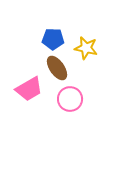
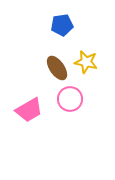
blue pentagon: moved 9 px right, 14 px up; rotated 10 degrees counterclockwise
yellow star: moved 14 px down
pink trapezoid: moved 21 px down
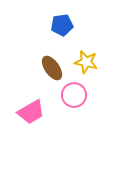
brown ellipse: moved 5 px left
pink circle: moved 4 px right, 4 px up
pink trapezoid: moved 2 px right, 2 px down
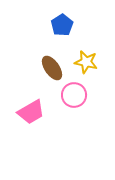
blue pentagon: rotated 25 degrees counterclockwise
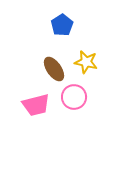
brown ellipse: moved 2 px right, 1 px down
pink circle: moved 2 px down
pink trapezoid: moved 5 px right, 7 px up; rotated 16 degrees clockwise
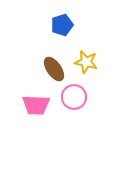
blue pentagon: rotated 15 degrees clockwise
pink trapezoid: rotated 16 degrees clockwise
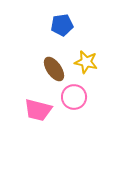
blue pentagon: rotated 10 degrees clockwise
pink trapezoid: moved 2 px right, 5 px down; rotated 12 degrees clockwise
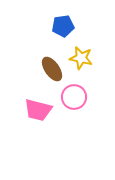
blue pentagon: moved 1 px right, 1 px down
yellow star: moved 5 px left, 4 px up
brown ellipse: moved 2 px left
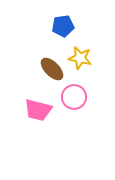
yellow star: moved 1 px left
brown ellipse: rotated 10 degrees counterclockwise
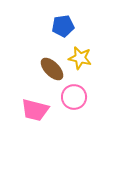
pink trapezoid: moved 3 px left
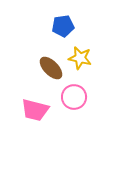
brown ellipse: moved 1 px left, 1 px up
